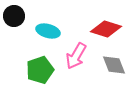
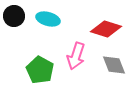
cyan ellipse: moved 12 px up
pink arrow: rotated 12 degrees counterclockwise
green pentagon: rotated 24 degrees counterclockwise
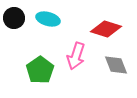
black circle: moved 2 px down
gray diamond: moved 2 px right
green pentagon: rotated 8 degrees clockwise
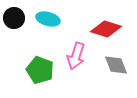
green pentagon: rotated 16 degrees counterclockwise
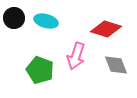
cyan ellipse: moved 2 px left, 2 px down
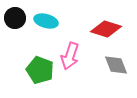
black circle: moved 1 px right
pink arrow: moved 6 px left
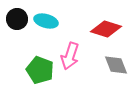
black circle: moved 2 px right, 1 px down
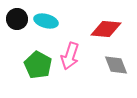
red diamond: rotated 12 degrees counterclockwise
green pentagon: moved 2 px left, 5 px up; rotated 8 degrees clockwise
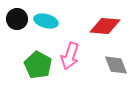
red diamond: moved 1 px left, 3 px up
